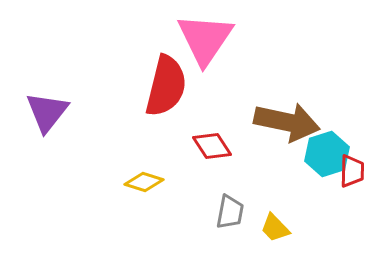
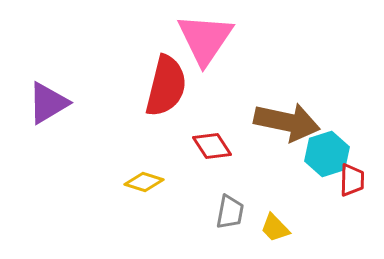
purple triangle: moved 1 px right, 9 px up; rotated 21 degrees clockwise
red trapezoid: moved 9 px down
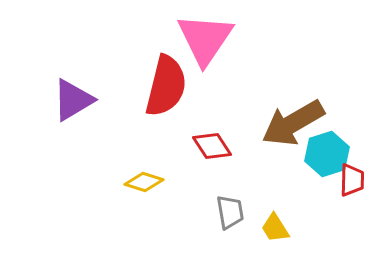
purple triangle: moved 25 px right, 3 px up
brown arrow: moved 6 px right, 1 px down; rotated 138 degrees clockwise
gray trapezoid: rotated 21 degrees counterclockwise
yellow trapezoid: rotated 12 degrees clockwise
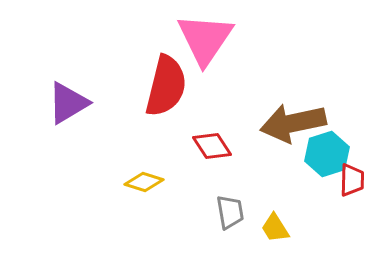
purple triangle: moved 5 px left, 3 px down
brown arrow: rotated 18 degrees clockwise
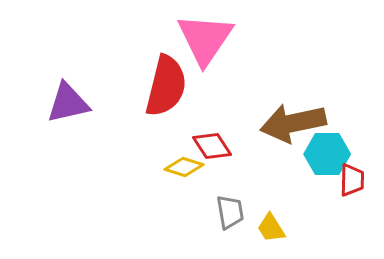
purple triangle: rotated 18 degrees clockwise
cyan hexagon: rotated 18 degrees clockwise
yellow diamond: moved 40 px right, 15 px up
yellow trapezoid: moved 4 px left
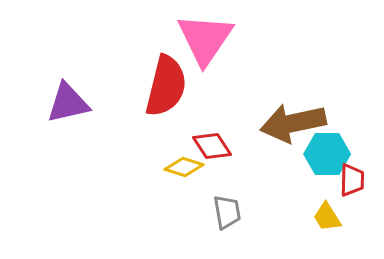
gray trapezoid: moved 3 px left
yellow trapezoid: moved 56 px right, 11 px up
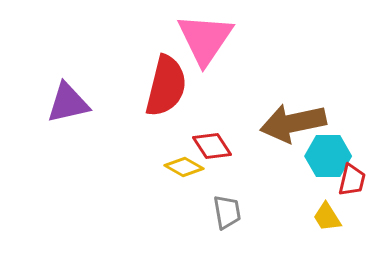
cyan hexagon: moved 1 px right, 2 px down
yellow diamond: rotated 12 degrees clockwise
red trapezoid: rotated 12 degrees clockwise
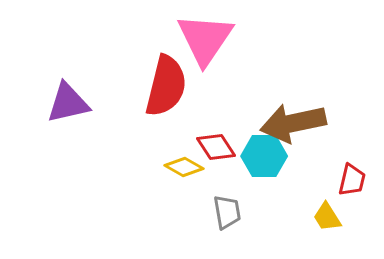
red diamond: moved 4 px right, 1 px down
cyan hexagon: moved 64 px left
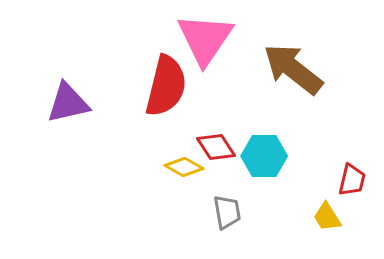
brown arrow: moved 54 px up; rotated 50 degrees clockwise
